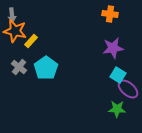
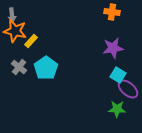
orange cross: moved 2 px right, 2 px up
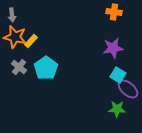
orange cross: moved 2 px right
orange star: moved 6 px down
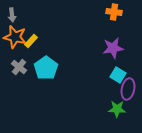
purple ellipse: rotated 60 degrees clockwise
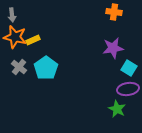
yellow rectangle: moved 2 px right, 1 px up; rotated 24 degrees clockwise
cyan square: moved 11 px right, 7 px up
purple ellipse: rotated 70 degrees clockwise
green star: rotated 24 degrees clockwise
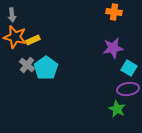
gray cross: moved 8 px right, 2 px up
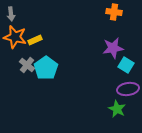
gray arrow: moved 1 px left, 1 px up
yellow rectangle: moved 2 px right
cyan square: moved 3 px left, 3 px up
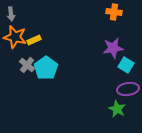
yellow rectangle: moved 1 px left
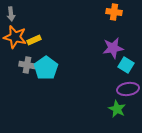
gray cross: rotated 28 degrees counterclockwise
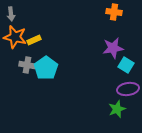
green star: rotated 24 degrees clockwise
